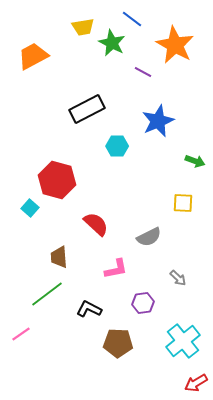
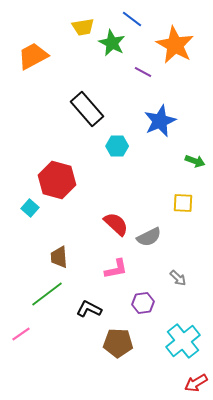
black rectangle: rotated 76 degrees clockwise
blue star: moved 2 px right
red semicircle: moved 20 px right
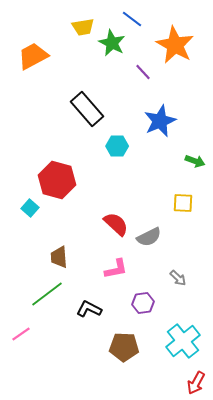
purple line: rotated 18 degrees clockwise
brown pentagon: moved 6 px right, 4 px down
red arrow: rotated 30 degrees counterclockwise
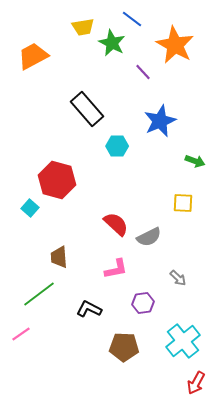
green line: moved 8 px left
